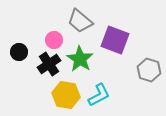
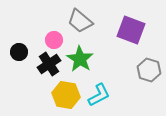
purple square: moved 16 px right, 10 px up
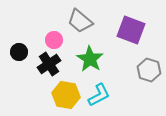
green star: moved 10 px right
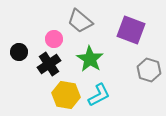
pink circle: moved 1 px up
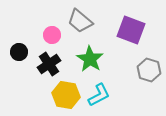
pink circle: moved 2 px left, 4 px up
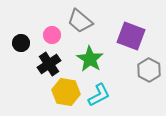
purple square: moved 6 px down
black circle: moved 2 px right, 9 px up
gray hexagon: rotated 10 degrees clockwise
yellow hexagon: moved 3 px up
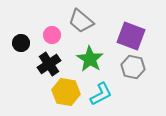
gray trapezoid: moved 1 px right
gray hexagon: moved 16 px left, 3 px up; rotated 15 degrees counterclockwise
cyan L-shape: moved 2 px right, 1 px up
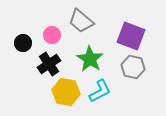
black circle: moved 2 px right
cyan L-shape: moved 1 px left, 3 px up
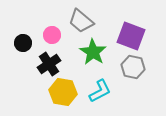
green star: moved 3 px right, 7 px up
yellow hexagon: moved 3 px left
